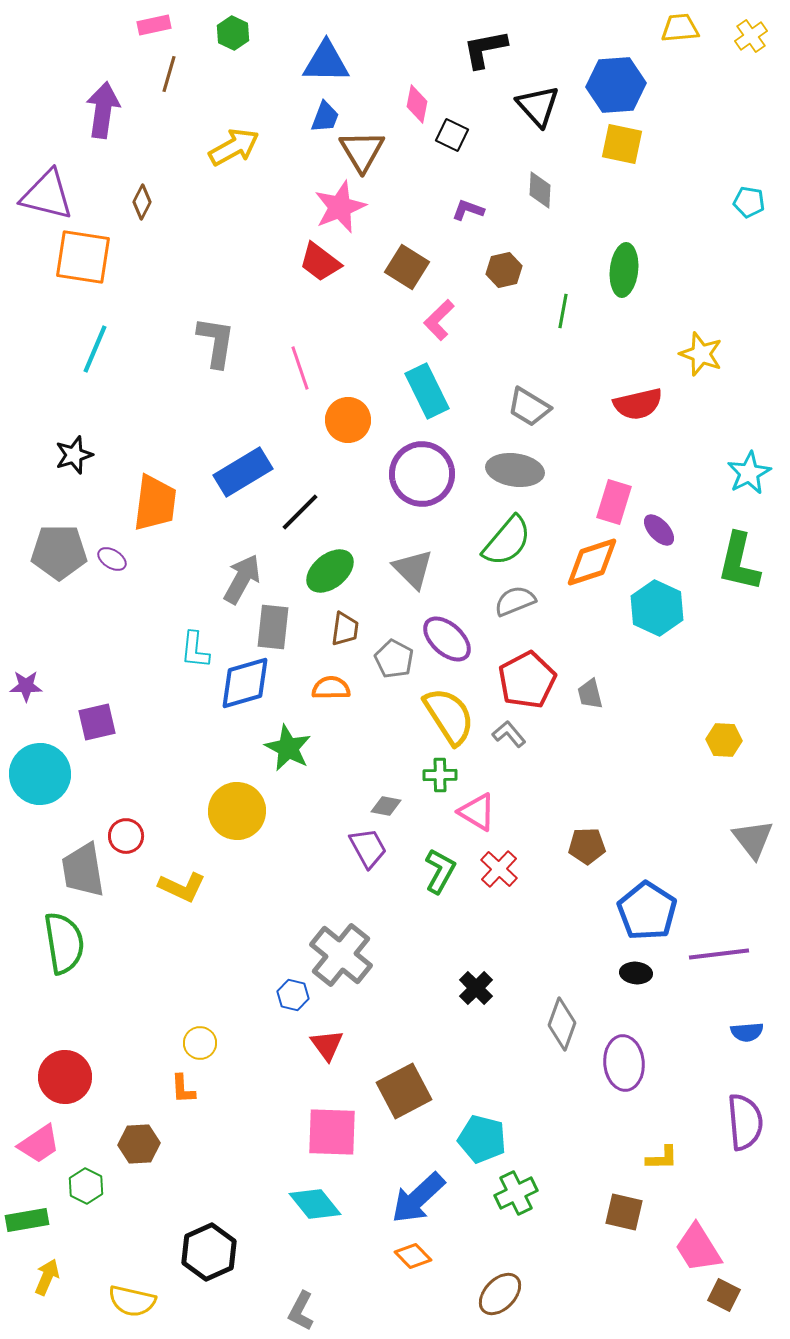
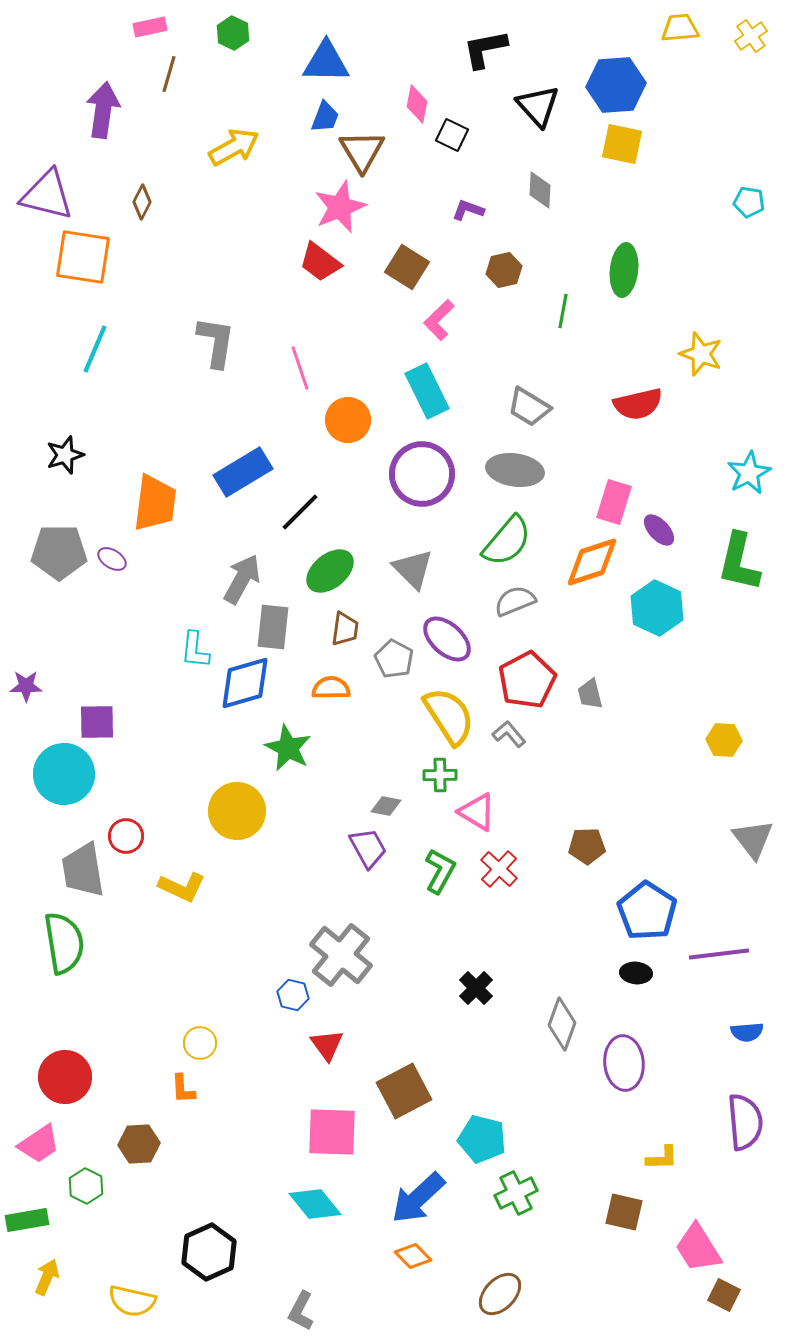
pink rectangle at (154, 25): moved 4 px left, 2 px down
black star at (74, 455): moved 9 px left
purple square at (97, 722): rotated 12 degrees clockwise
cyan circle at (40, 774): moved 24 px right
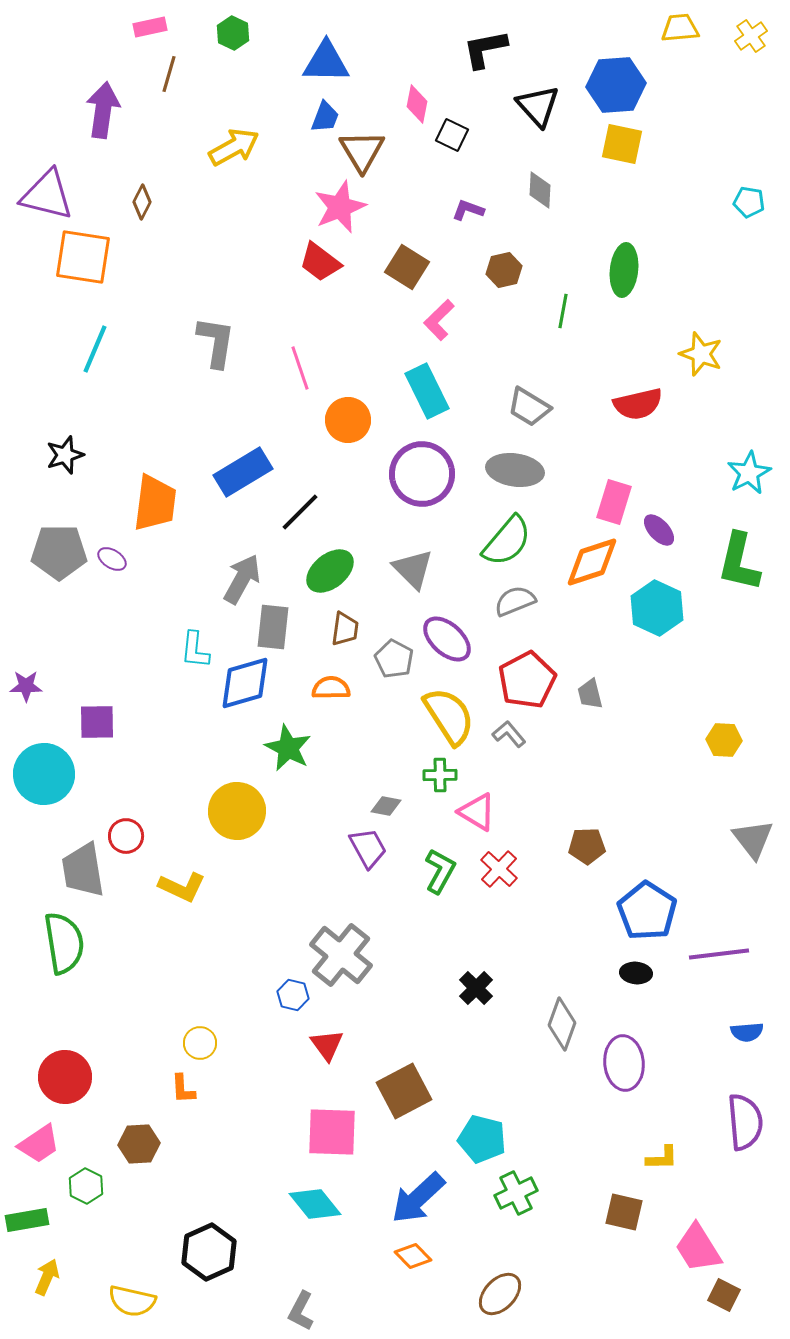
cyan circle at (64, 774): moved 20 px left
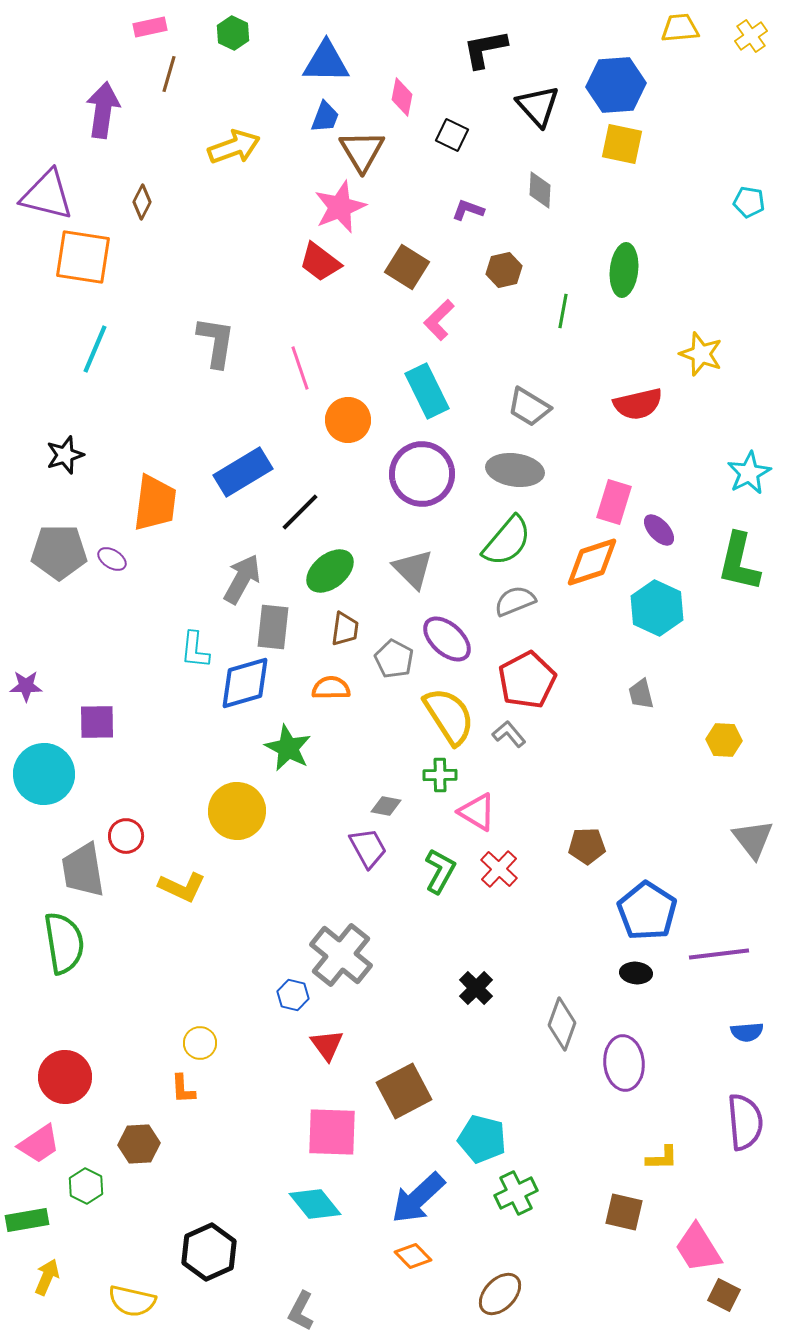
pink diamond at (417, 104): moved 15 px left, 7 px up
yellow arrow at (234, 147): rotated 9 degrees clockwise
gray trapezoid at (590, 694): moved 51 px right
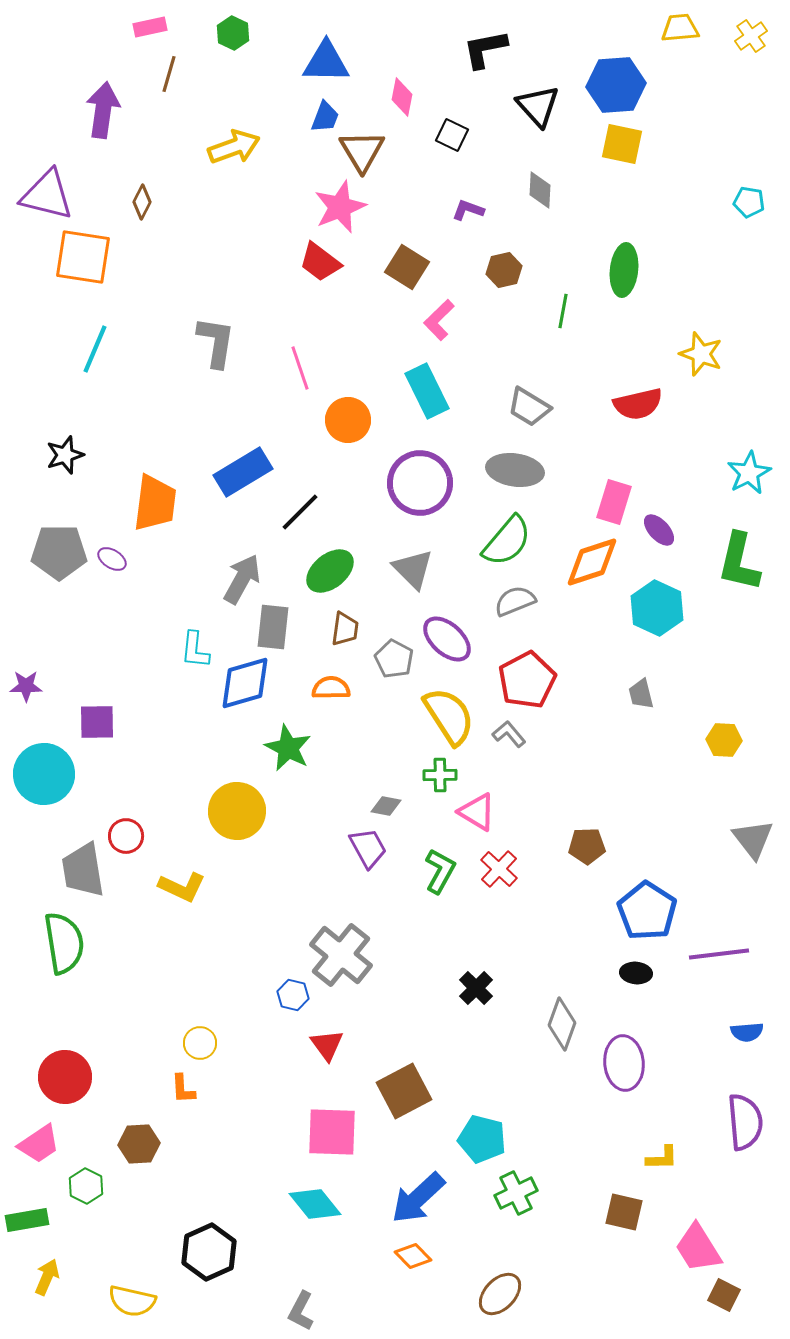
purple circle at (422, 474): moved 2 px left, 9 px down
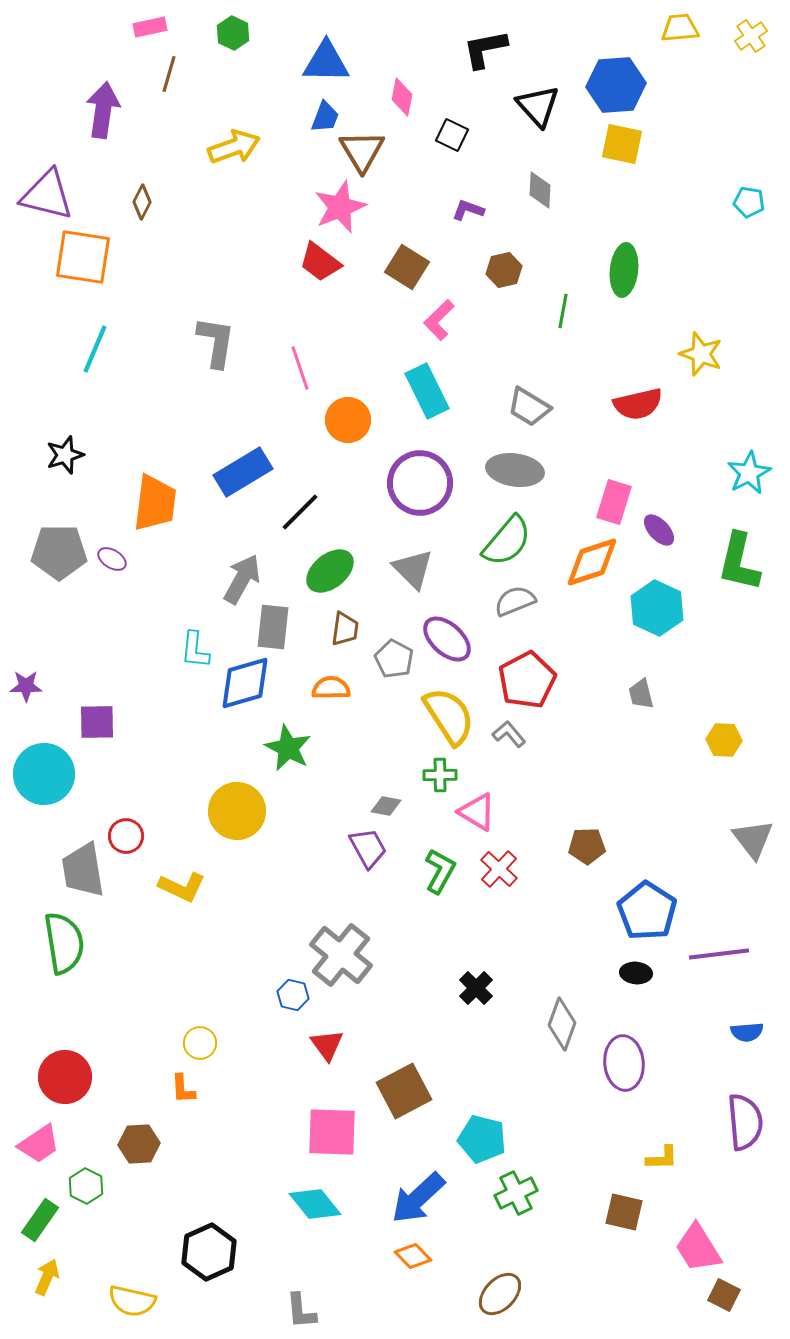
green rectangle at (27, 1220): moved 13 px right; rotated 45 degrees counterclockwise
gray L-shape at (301, 1311): rotated 33 degrees counterclockwise
